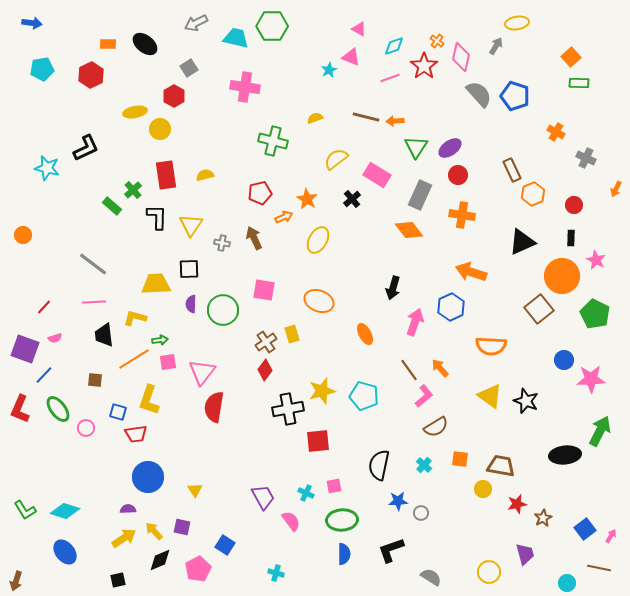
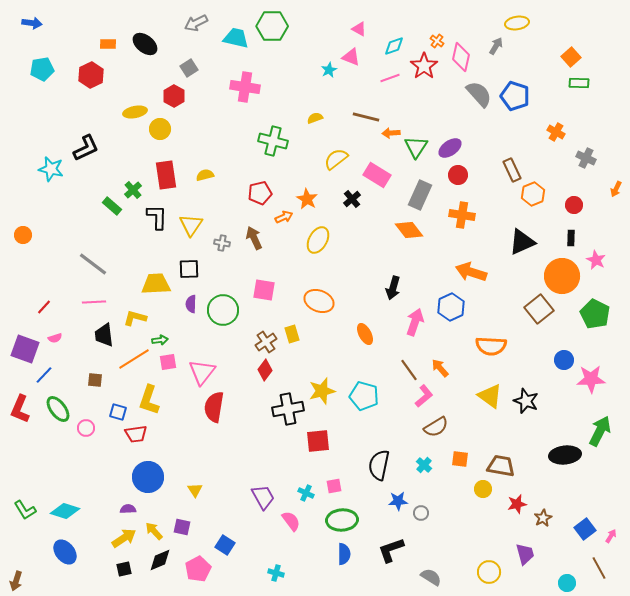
orange arrow at (395, 121): moved 4 px left, 12 px down
cyan star at (47, 168): moved 4 px right, 1 px down
brown line at (599, 568): rotated 50 degrees clockwise
black square at (118, 580): moved 6 px right, 11 px up
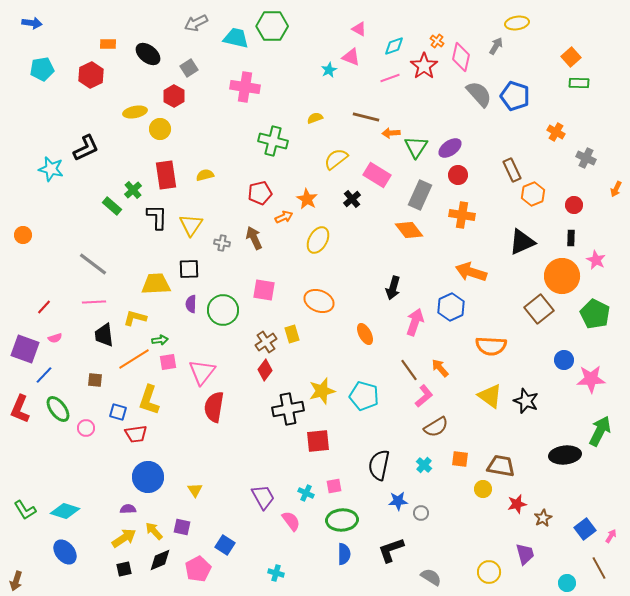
black ellipse at (145, 44): moved 3 px right, 10 px down
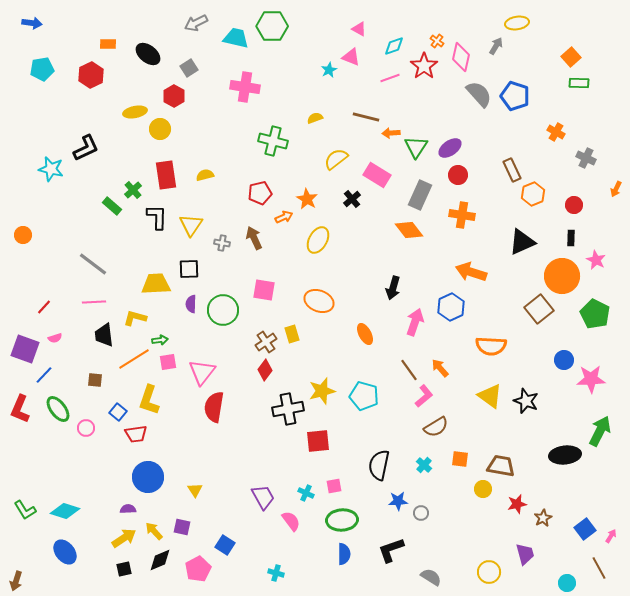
blue square at (118, 412): rotated 24 degrees clockwise
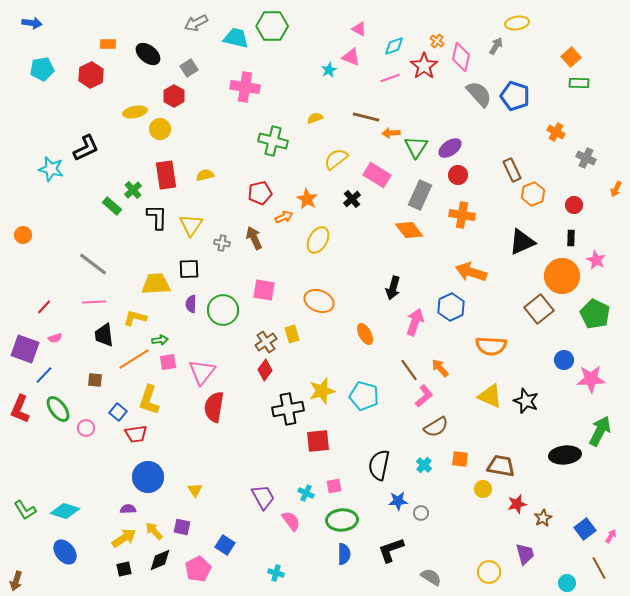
yellow triangle at (490, 396): rotated 12 degrees counterclockwise
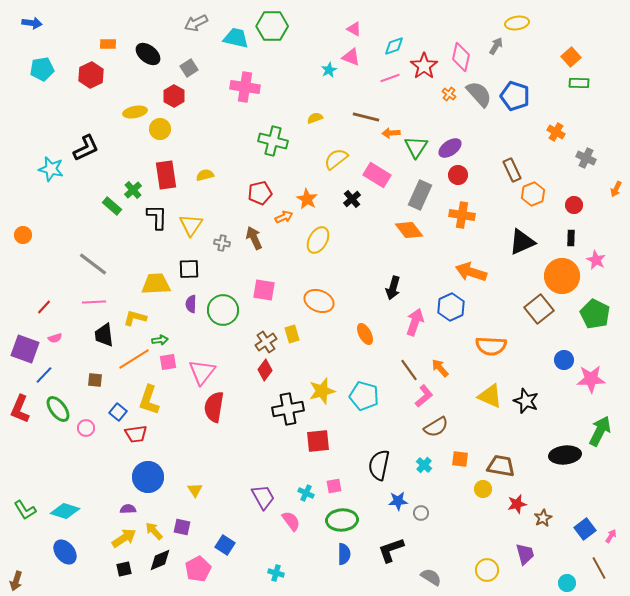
pink triangle at (359, 29): moved 5 px left
orange cross at (437, 41): moved 12 px right, 53 px down
yellow circle at (489, 572): moved 2 px left, 2 px up
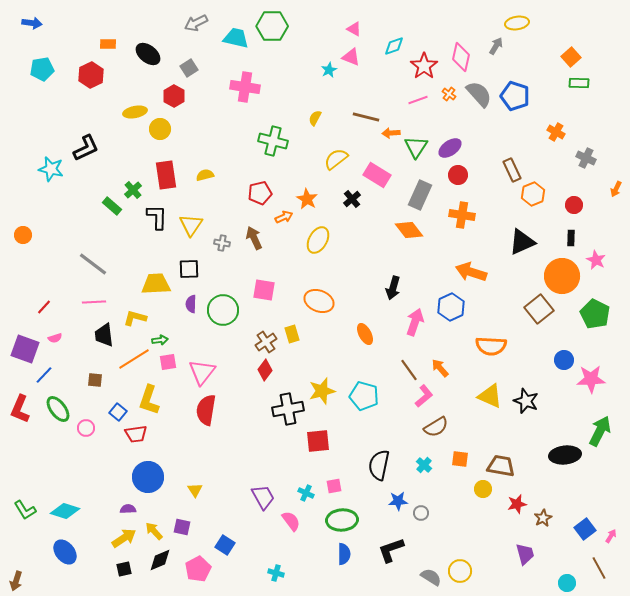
pink line at (390, 78): moved 28 px right, 22 px down
yellow semicircle at (315, 118): rotated 42 degrees counterclockwise
red semicircle at (214, 407): moved 8 px left, 3 px down
yellow circle at (487, 570): moved 27 px left, 1 px down
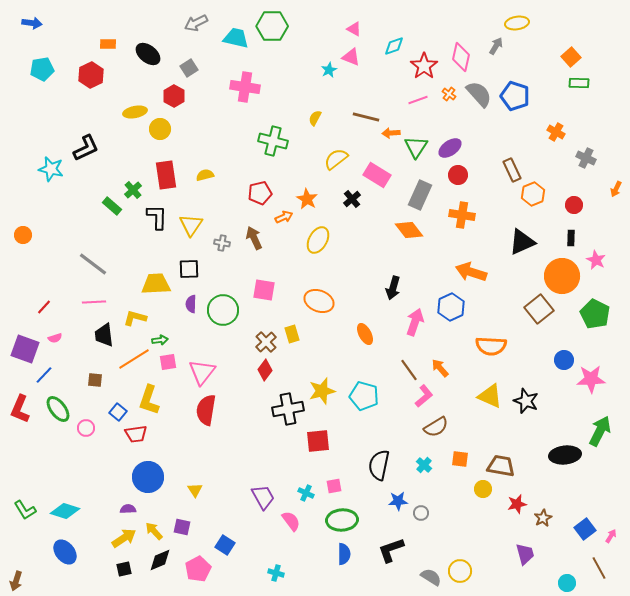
brown cross at (266, 342): rotated 10 degrees counterclockwise
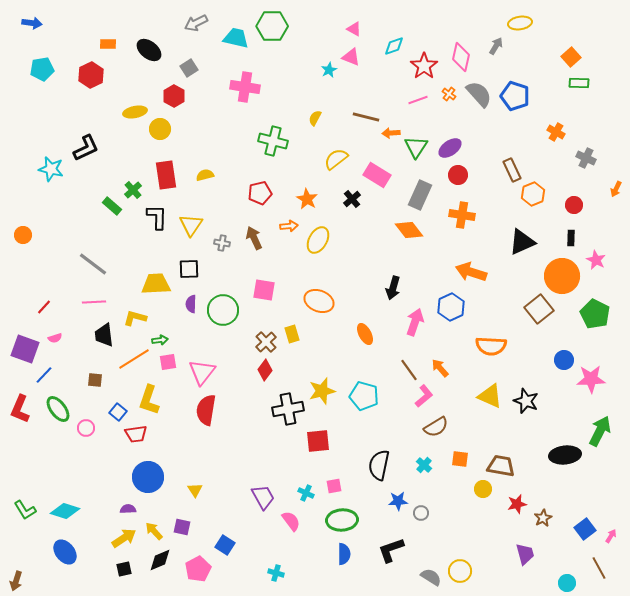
yellow ellipse at (517, 23): moved 3 px right
black ellipse at (148, 54): moved 1 px right, 4 px up
orange arrow at (284, 217): moved 5 px right, 9 px down; rotated 18 degrees clockwise
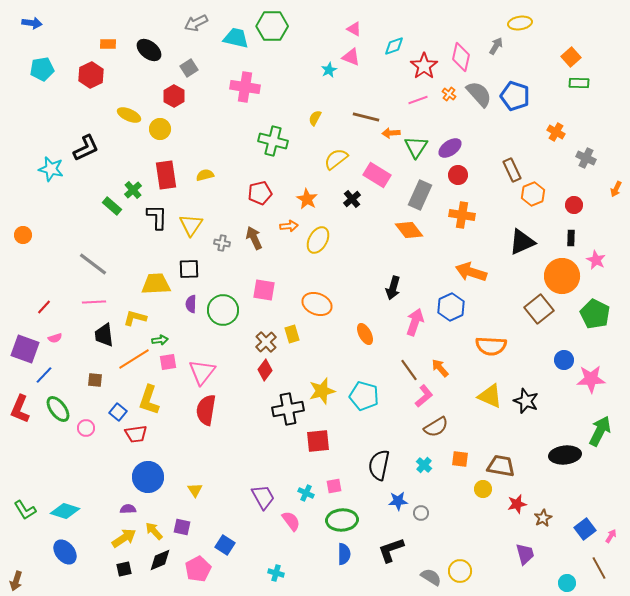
yellow ellipse at (135, 112): moved 6 px left, 3 px down; rotated 35 degrees clockwise
orange ellipse at (319, 301): moved 2 px left, 3 px down
